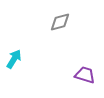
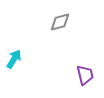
purple trapezoid: rotated 60 degrees clockwise
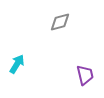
cyan arrow: moved 3 px right, 5 px down
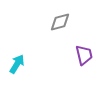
purple trapezoid: moved 1 px left, 20 px up
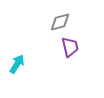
purple trapezoid: moved 14 px left, 8 px up
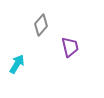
gray diamond: moved 19 px left, 3 px down; rotated 35 degrees counterclockwise
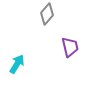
gray diamond: moved 6 px right, 11 px up
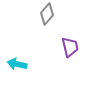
cyan arrow: rotated 108 degrees counterclockwise
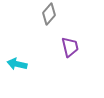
gray diamond: moved 2 px right
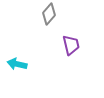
purple trapezoid: moved 1 px right, 2 px up
